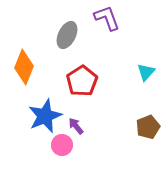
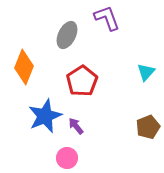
pink circle: moved 5 px right, 13 px down
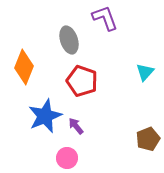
purple L-shape: moved 2 px left
gray ellipse: moved 2 px right, 5 px down; rotated 44 degrees counterclockwise
cyan triangle: moved 1 px left
red pentagon: rotated 20 degrees counterclockwise
brown pentagon: moved 12 px down
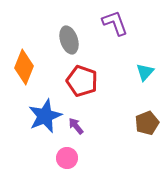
purple L-shape: moved 10 px right, 5 px down
brown pentagon: moved 1 px left, 16 px up
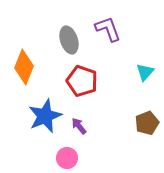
purple L-shape: moved 7 px left, 6 px down
purple arrow: moved 3 px right
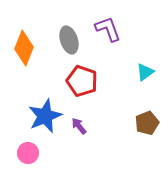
orange diamond: moved 19 px up
cyan triangle: rotated 12 degrees clockwise
pink circle: moved 39 px left, 5 px up
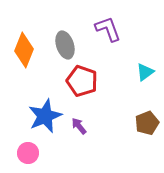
gray ellipse: moved 4 px left, 5 px down
orange diamond: moved 2 px down
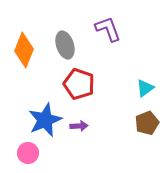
cyan triangle: moved 16 px down
red pentagon: moved 3 px left, 3 px down
blue star: moved 4 px down
purple arrow: rotated 126 degrees clockwise
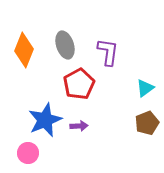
purple L-shape: moved 23 px down; rotated 28 degrees clockwise
red pentagon: rotated 24 degrees clockwise
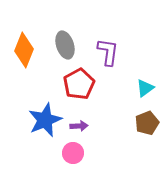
pink circle: moved 45 px right
